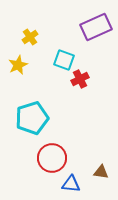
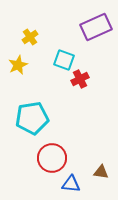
cyan pentagon: rotated 8 degrees clockwise
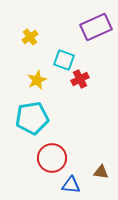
yellow star: moved 19 px right, 15 px down
blue triangle: moved 1 px down
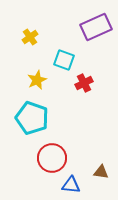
red cross: moved 4 px right, 4 px down
cyan pentagon: rotated 28 degrees clockwise
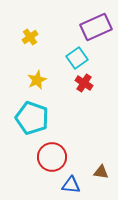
cyan square: moved 13 px right, 2 px up; rotated 35 degrees clockwise
red cross: rotated 30 degrees counterclockwise
red circle: moved 1 px up
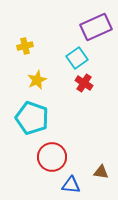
yellow cross: moved 5 px left, 9 px down; rotated 21 degrees clockwise
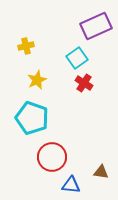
purple rectangle: moved 1 px up
yellow cross: moved 1 px right
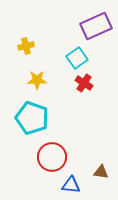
yellow star: rotated 24 degrees clockwise
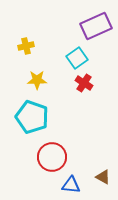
cyan pentagon: moved 1 px up
brown triangle: moved 2 px right, 5 px down; rotated 21 degrees clockwise
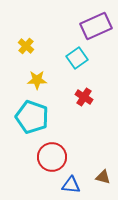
yellow cross: rotated 35 degrees counterclockwise
red cross: moved 14 px down
brown triangle: rotated 14 degrees counterclockwise
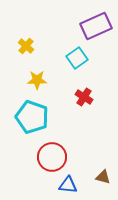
blue triangle: moved 3 px left
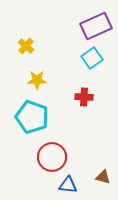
cyan square: moved 15 px right
red cross: rotated 30 degrees counterclockwise
